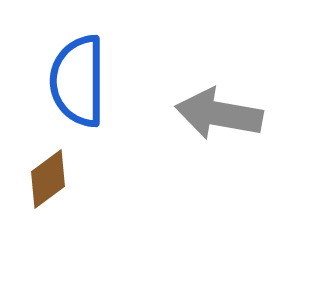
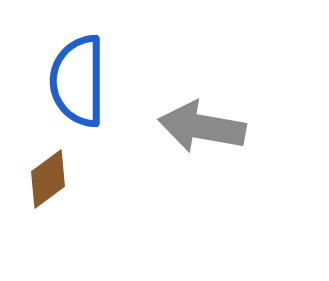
gray arrow: moved 17 px left, 13 px down
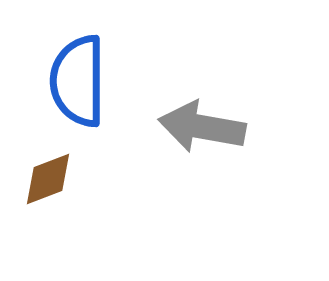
brown diamond: rotated 16 degrees clockwise
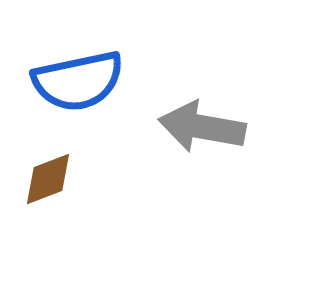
blue semicircle: rotated 102 degrees counterclockwise
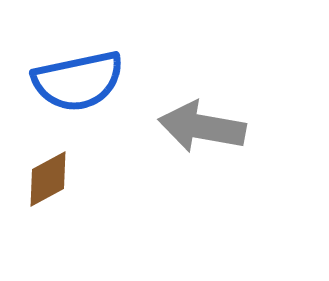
brown diamond: rotated 8 degrees counterclockwise
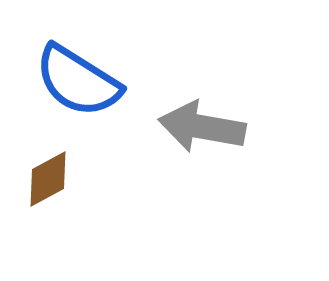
blue semicircle: rotated 44 degrees clockwise
